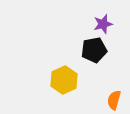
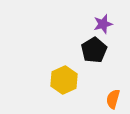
black pentagon: rotated 20 degrees counterclockwise
orange semicircle: moved 1 px left, 1 px up
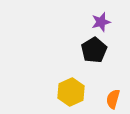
purple star: moved 2 px left, 2 px up
yellow hexagon: moved 7 px right, 12 px down
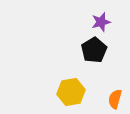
yellow hexagon: rotated 16 degrees clockwise
orange semicircle: moved 2 px right
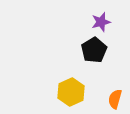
yellow hexagon: rotated 16 degrees counterclockwise
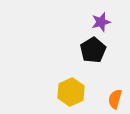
black pentagon: moved 1 px left
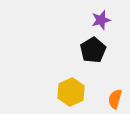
purple star: moved 2 px up
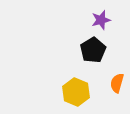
yellow hexagon: moved 5 px right; rotated 12 degrees counterclockwise
orange semicircle: moved 2 px right, 16 px up
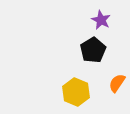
purple star: rotated 30 degrees counterclockwise
orange semicircle: rotated 18 degrees clockwise
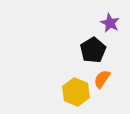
purple star: moved 9 px right, 3 px down
orange semicircle: moved 15 px left, 4 px up
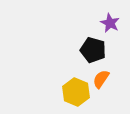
black pentagon: rotated 25 degrees counterclockwise
orange semicircle: moved 1 px left
